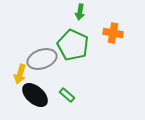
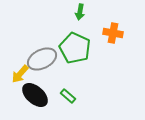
green pentagon: moved 2 px right, 3 px down
gray ellipse: rotated 8 degrees counterclockwise
yellow arrow: rotated 24 degrees clockwise
green rectangle: moved 1 px right, 1 px down
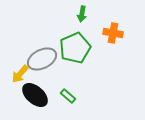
green arrow: moved 2 px right, 2 px down
green pentagon: rotated 24 degrees clockwise
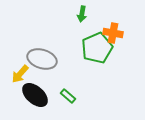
green pentagon: moved 22 px right
gray ellipse: rotated 44 degrees clockwise
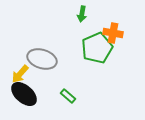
black ellipse: moved 11 px left, 1 px up
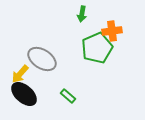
orange cross: moved 1 px left, 2 px up; rotated 18 degrees counterclockwise
gray ellipse: rotated 16 degrees clockwise
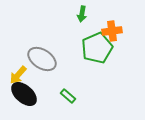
yellow arrow: moved 2 px left, 1 px down
